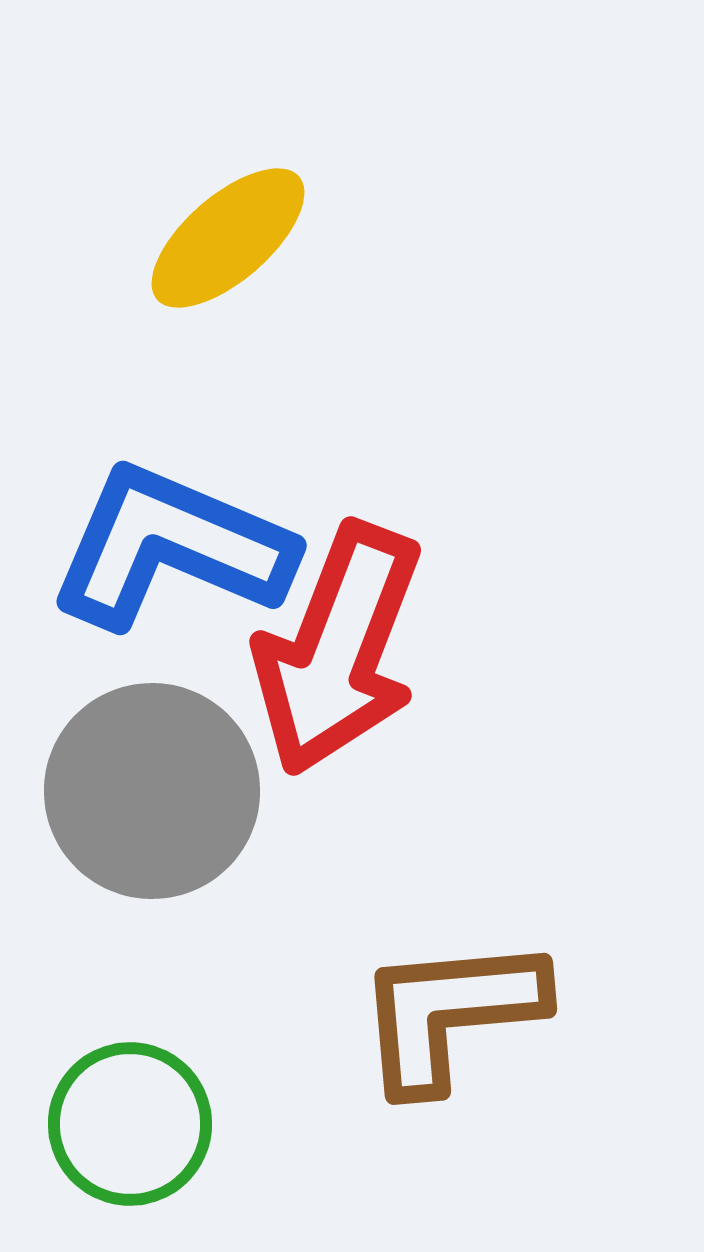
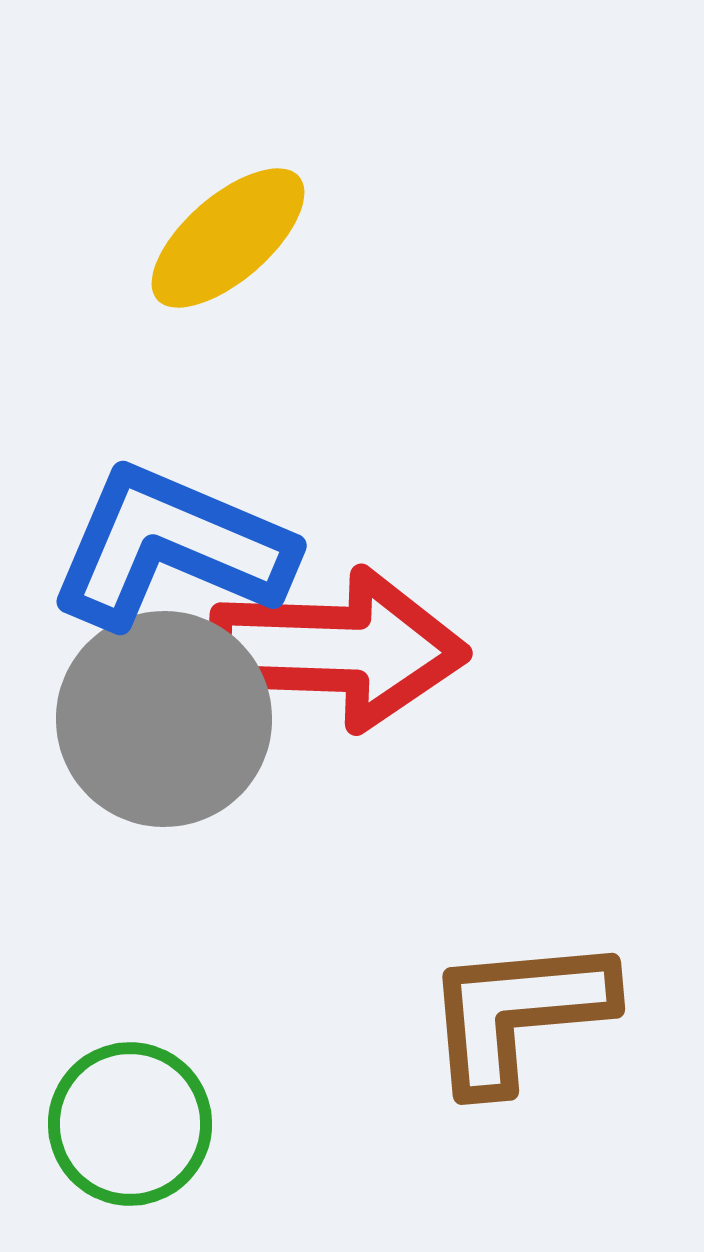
red arrow: rotated 109 degrees counterclockwise
gray circle: moved 12 px right, 72 px up
brown L-shape: moved 68 px right
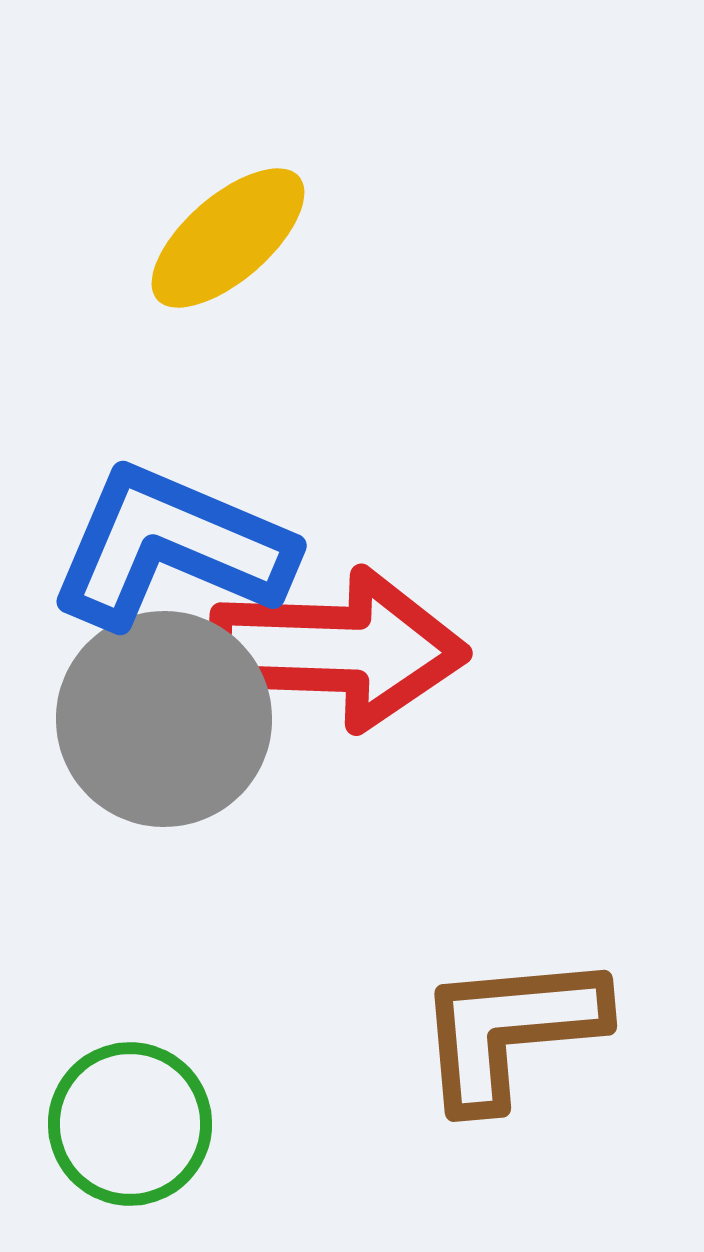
brown L-shape: moved 8 px left, 17 px down
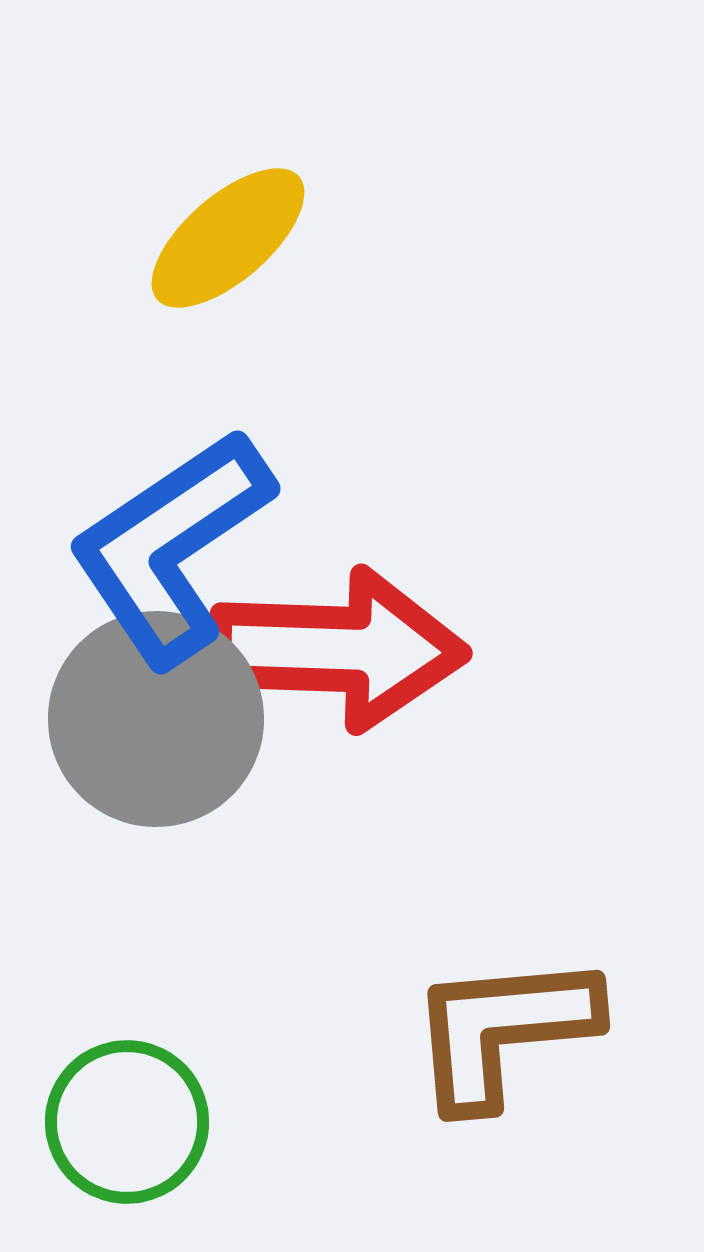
blue L-shape: rotated 57 degrees counterclockwise
gray circle: moved 8 px left
brown L-shape: moved 7 px left
green circle: moved 3 px left, 2 px up
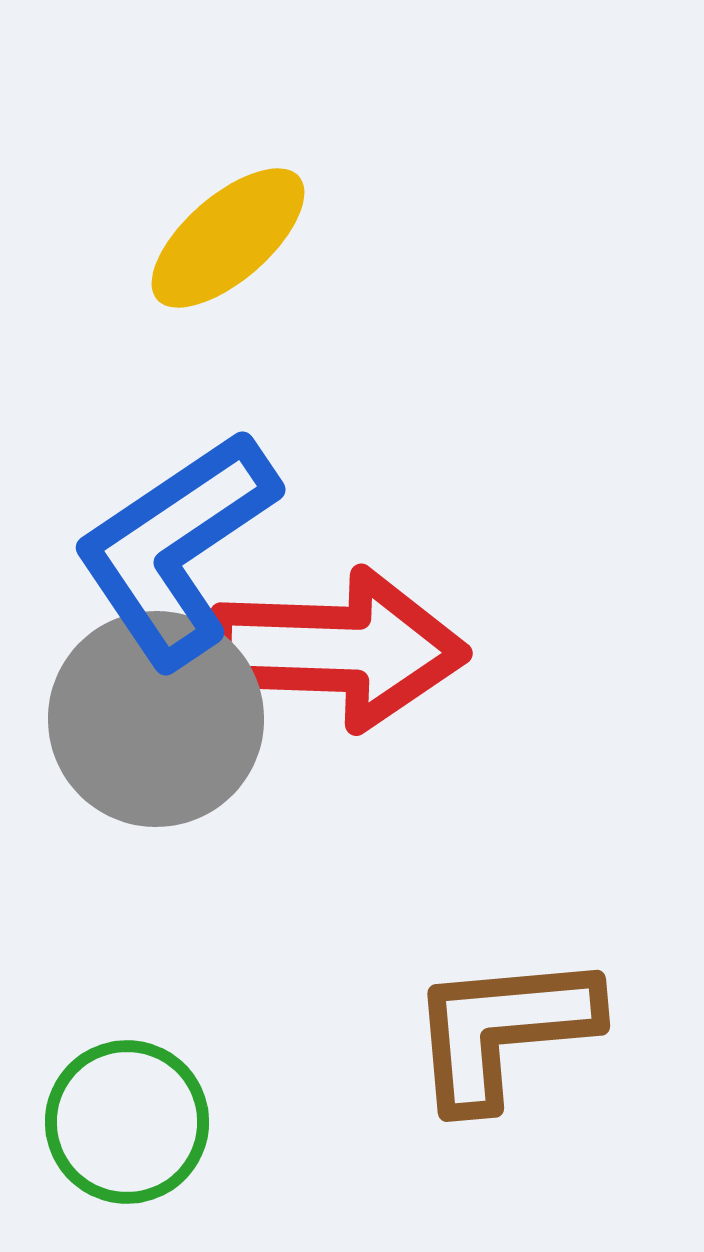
blue L-shape: moved 5 px right, 1 px down
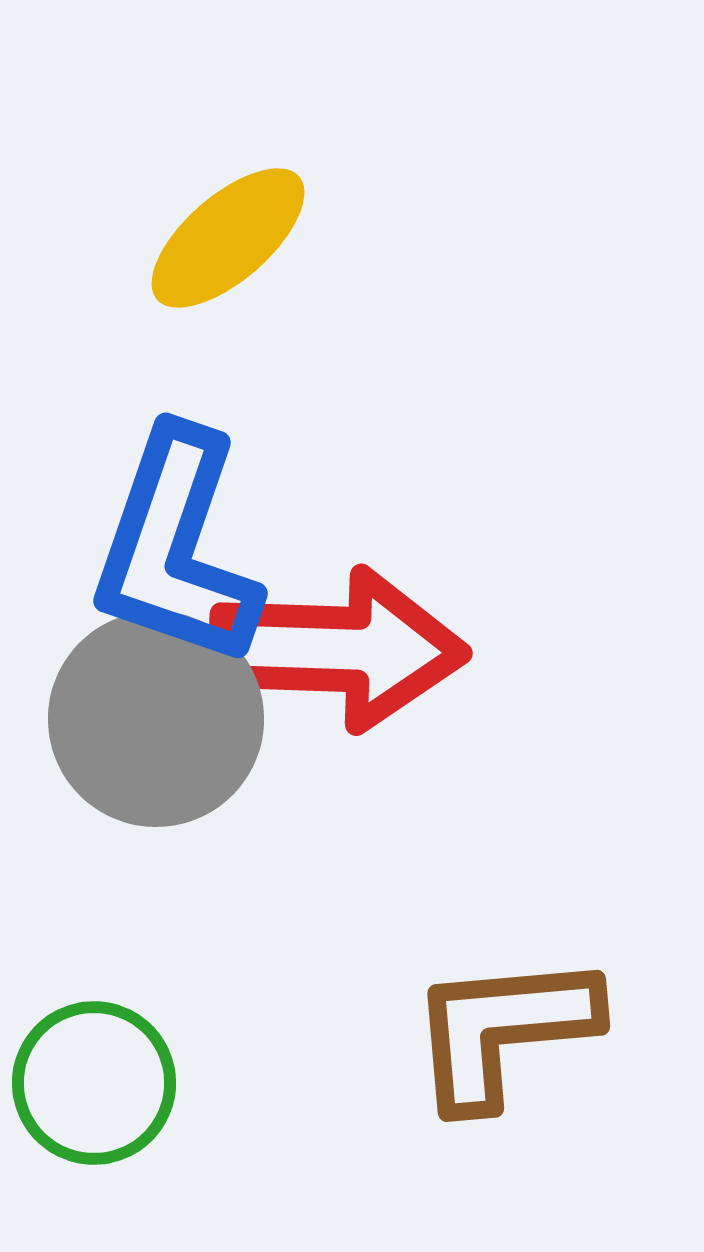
blue L-shape: rotated 37 degrees counterclockwise
green circle: moved 33 px left, 39 px up
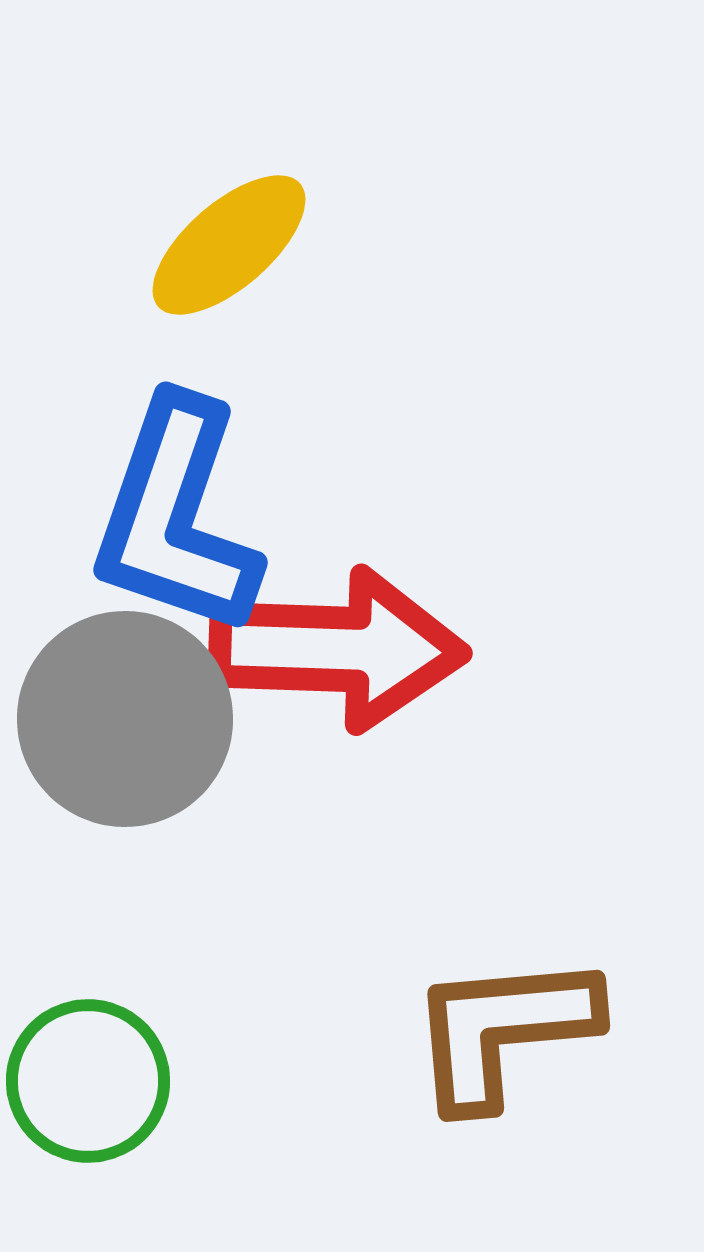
yellow ellipse: moved 1 px right, 7 px down
blue L-shape: moved 31 px up
gray circle: moved 31 px left
green circle: moved 6 px left, 2 px up
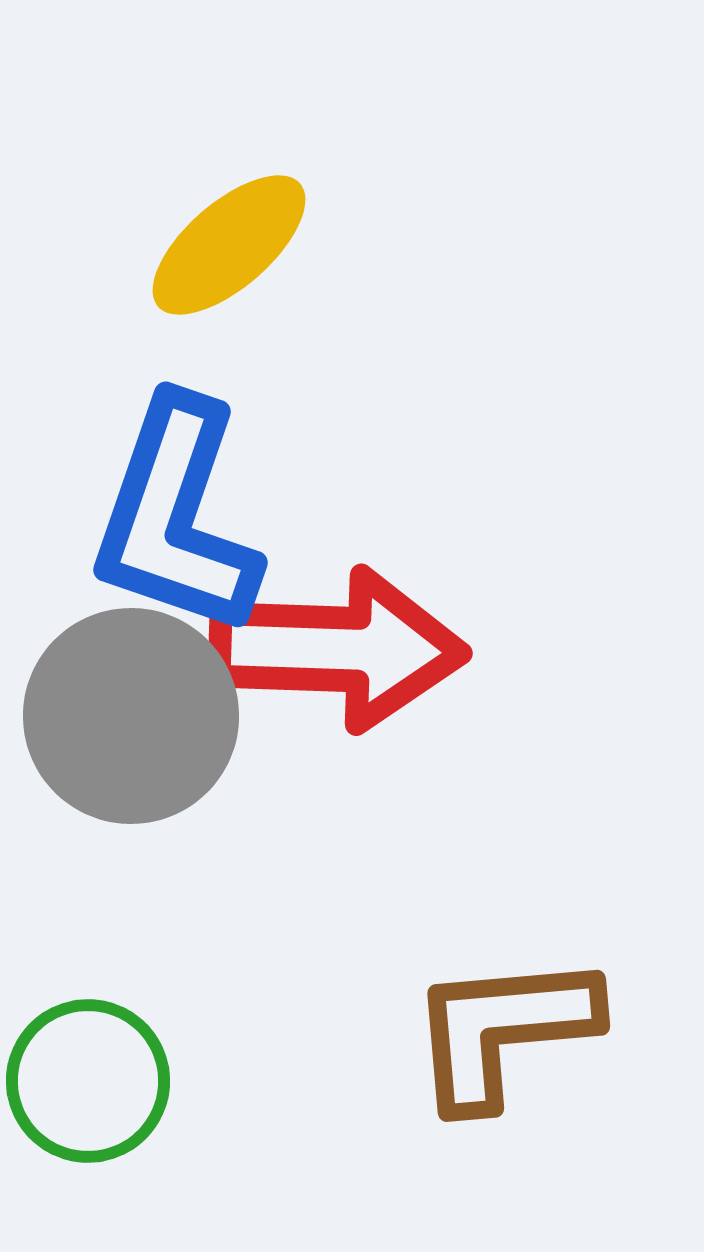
gray circle: moved 6 px right, 3 px up
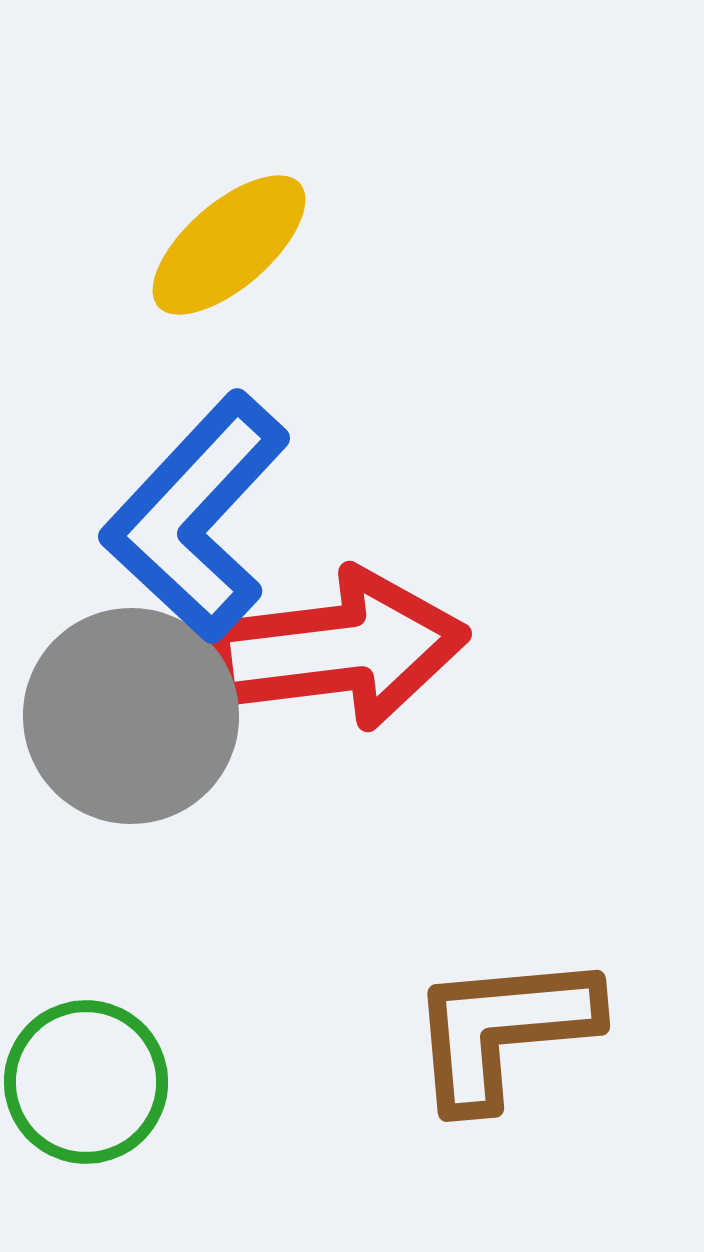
blue L-shape: moved 20 px right; rotated 24 degrees clockwise
red arrow: rotated 9 degrees counterclockwise
green circle: moved 2 px left, 1 px down
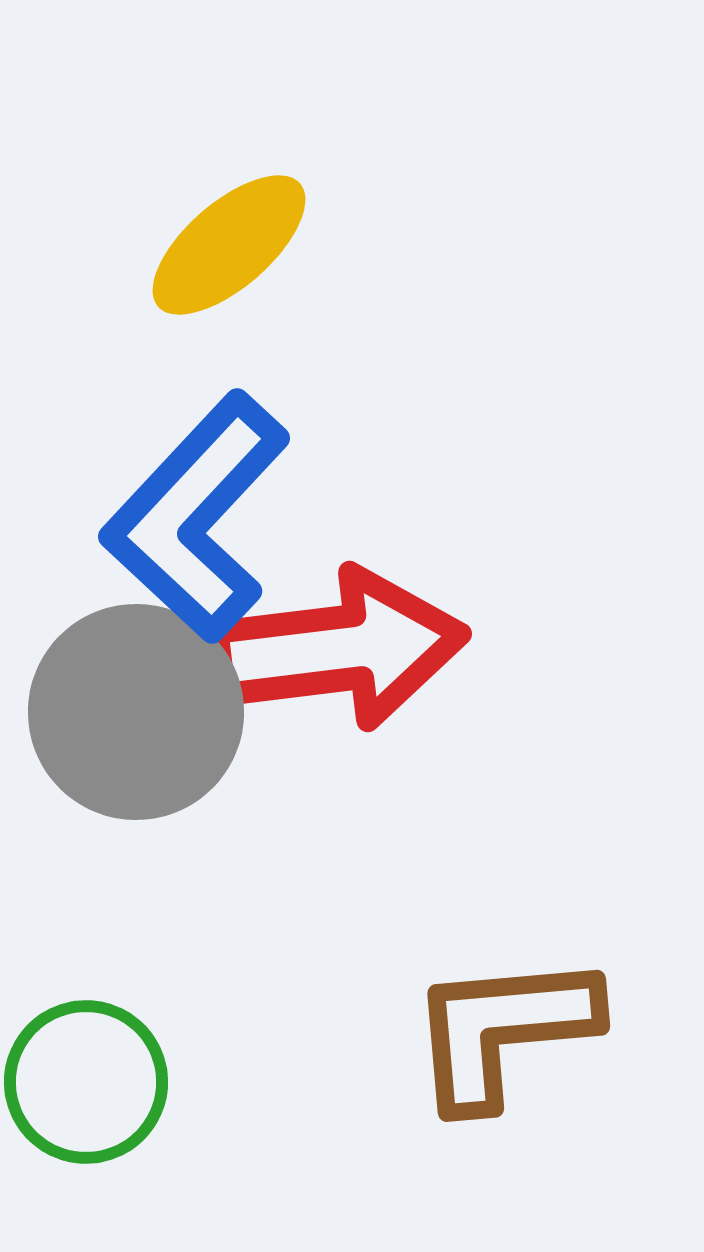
gray circle: moved 5 px right, 4 px up
